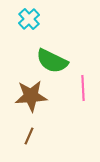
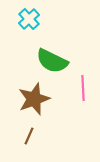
brown star: moved 3 px right, 3 px down; rotated 16 degrees counterclockwise
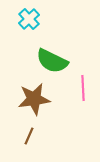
brown star: rotated 12 degrees clockwise
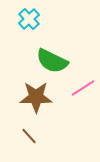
pink line: rotated 60 degrees clockwise
brown star: moved 2 px right, 2 px up; rotated 8 degrees clockwise
brown line: rotated 66 degrees counterclockwise
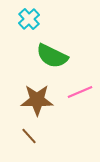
green semicircle: moved 5 px up
pink line: moved 3 px left, 4 px down; rotated 10 degrees clockwise
brown star: moved 1 px right, 3 px down
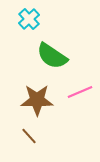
green semicircle: rotated 8 degrees clockwise
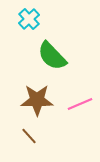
green semicircle: rotated 12 degrees clockwise
pink line: moved 12 px down
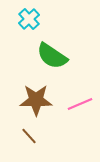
green semicircle: rotated 12 degrees counterclockwise
brown star: moved 1 px left
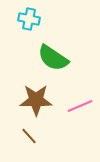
cyan cross: rotated 35 degrees counterclockwise
green semicircle: moved 1 px right, 2 px down
pink line: moved 2 px down
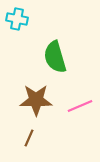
cyan cross: moved 12 px left
green semicircle: moved 2 px right, 1 px up; rotated 40 degrees clockwise
brown line: moved 2 px down; rotated 66 degrees clockwise
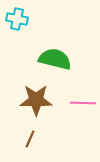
green semicircle: moved 2 px down; rotated 120 degrees clockwise
pink line: moved 3 px right, 3 px up; rotated 25 degrees clockwise
brown line: moved 1 px right, 1 px down
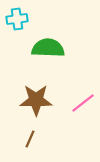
cyan cross: rotated 20 degrees counterclockwise
green semicircle: moved 7 px left, 11 px up; rotated 12 degrees counterclockwise
pink line: rotated 40 degrees counterclockwise
